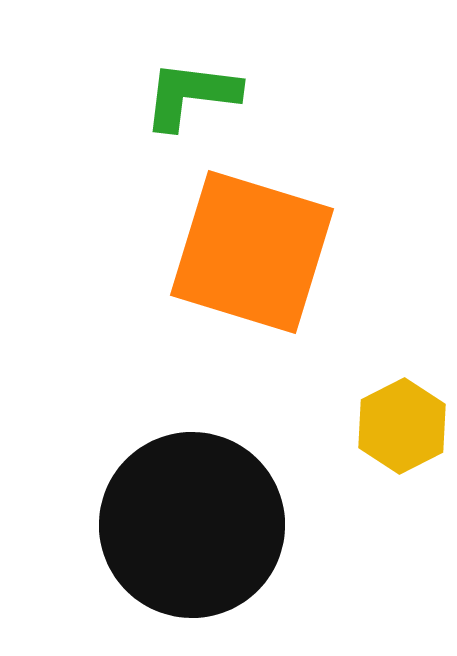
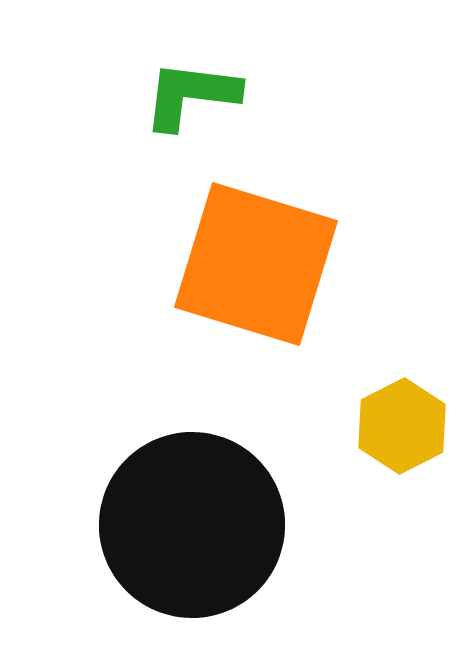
orange square: moved 4 px right, 12 px down
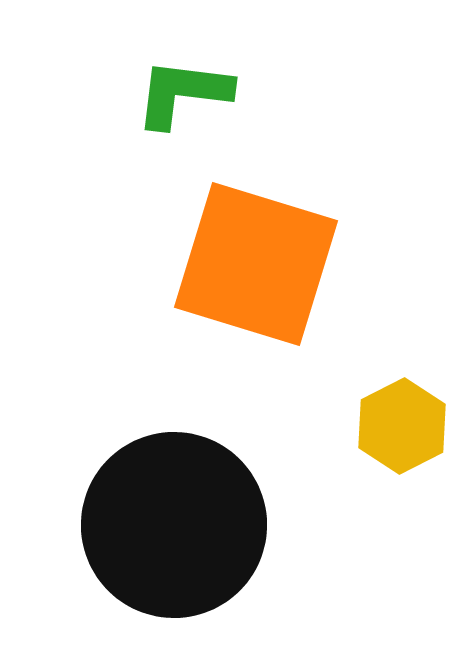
green L-shape: moved 8 px left, 2 px up
black circle: moved 18 px left
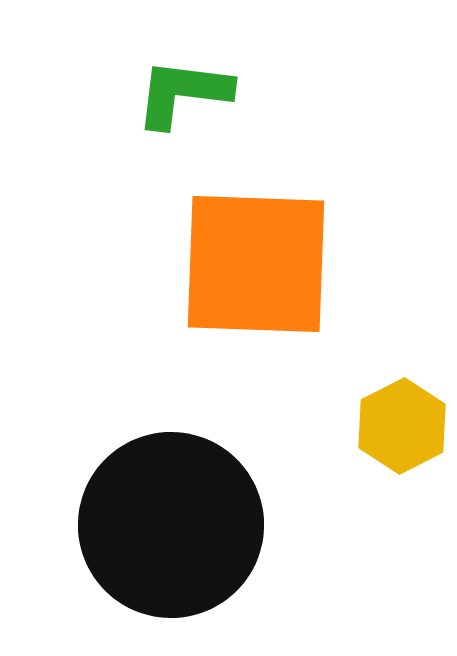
orange square: rotated 15 degrees counterclockwise
black circle: moved 3 px left
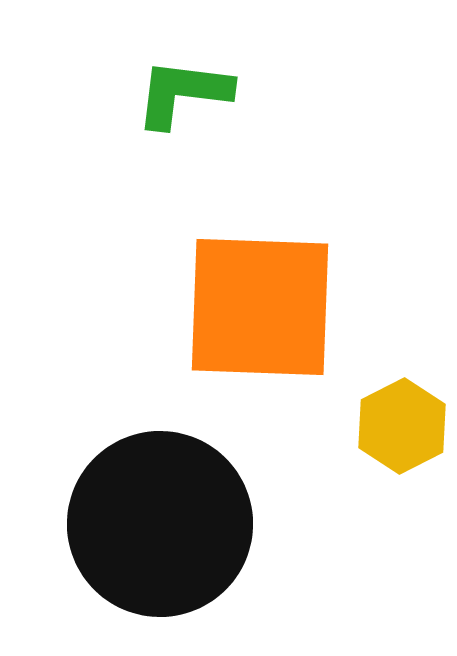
orange square: moved 4 px right, 43 px down
black circle: moved 11 px left, 1 px up
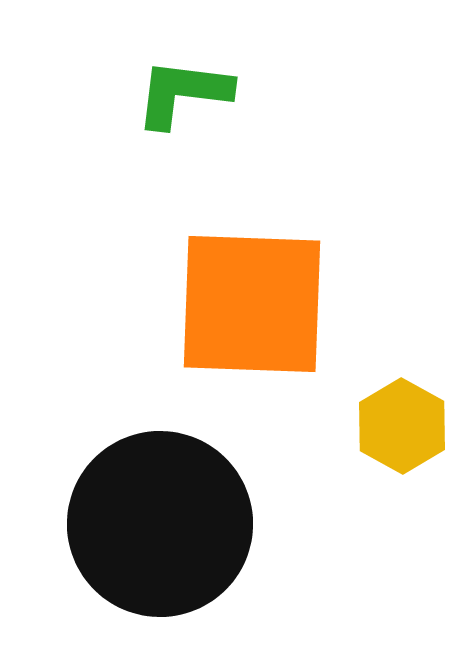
orange square: moved 8 px left, 3 px up
yellow hexagon: rotated 4 degrees counterclockwise
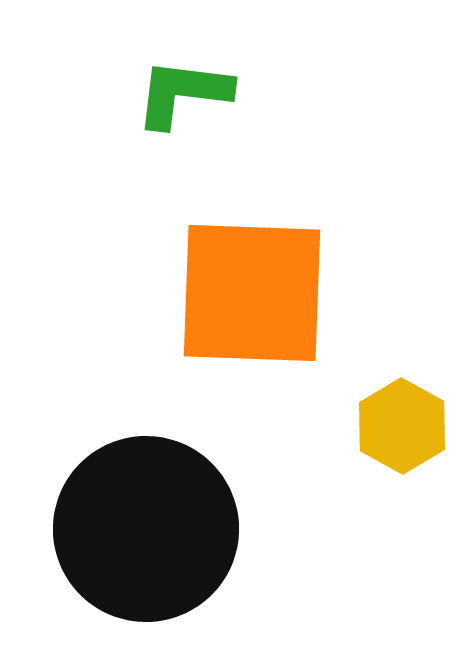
orange square: moved 11 px up
black circle: moved 14 px left, 5 px down
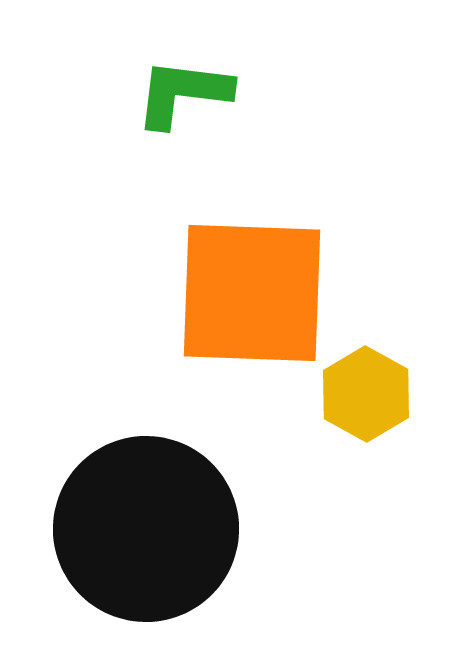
yellow hexagon: moved 36 px left, 32 px up
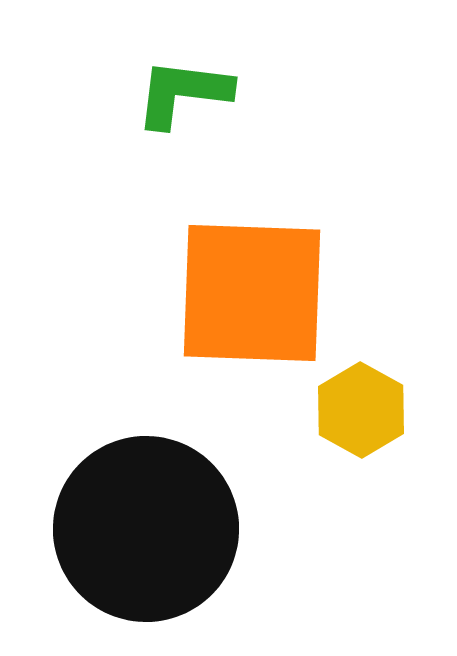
yellow hexagon: moved 5 px left, 16 px down
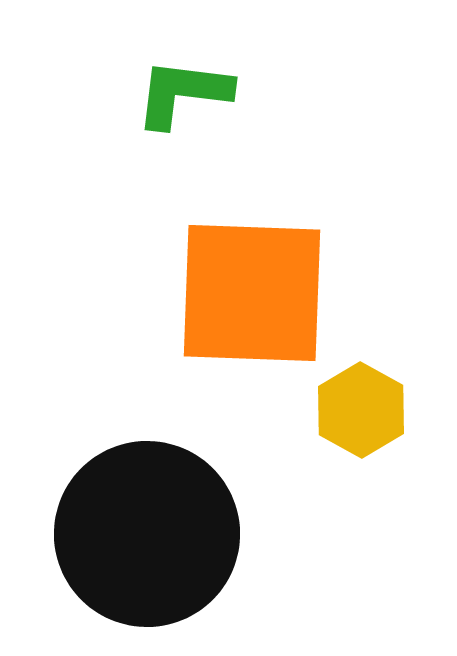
black circle: moved 1 px right, 5 px down
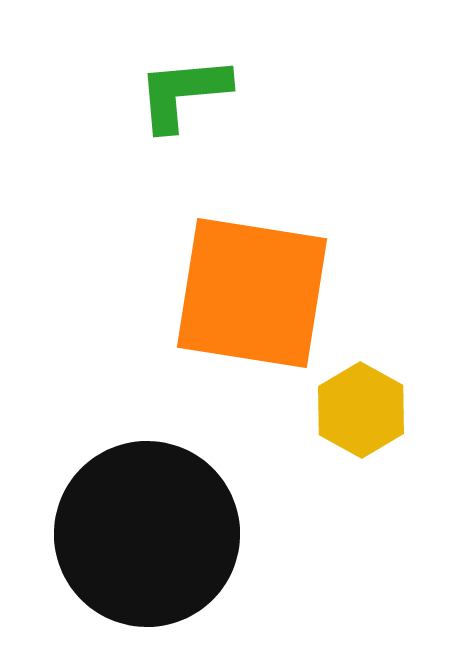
green L-shape: rotated 12 degrees counterclockwise
orange square: rotated 7 degrees clockwise
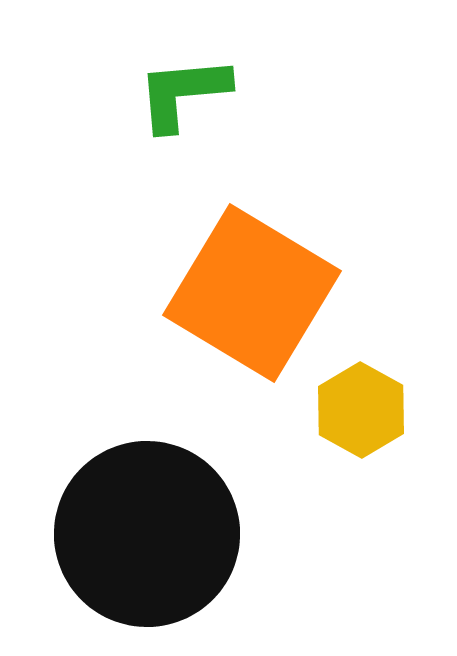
orange square: rotated 22 degrees clockwise
